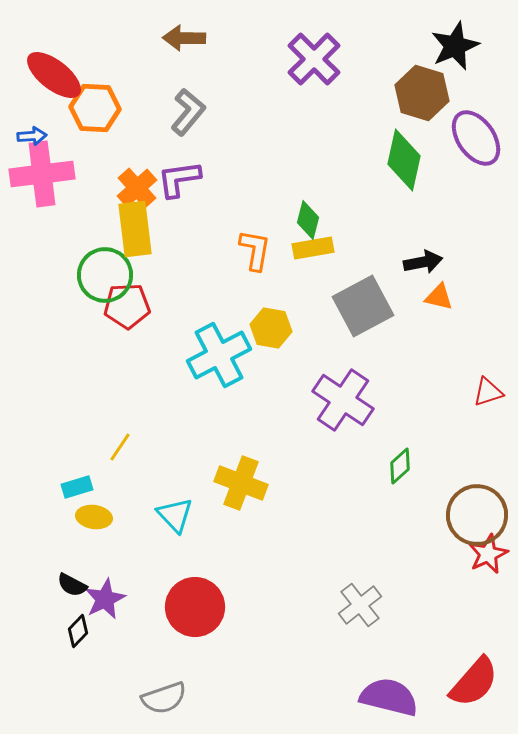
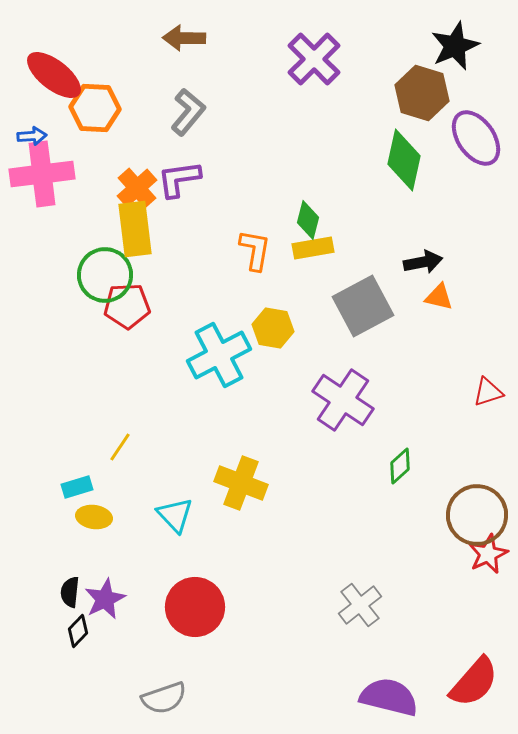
yellow hexagon at (271, 328): moved 2 px right
black semicircle at (72, 585): moved 2 px left, 7 px down; rotated 68 degrees clockwise
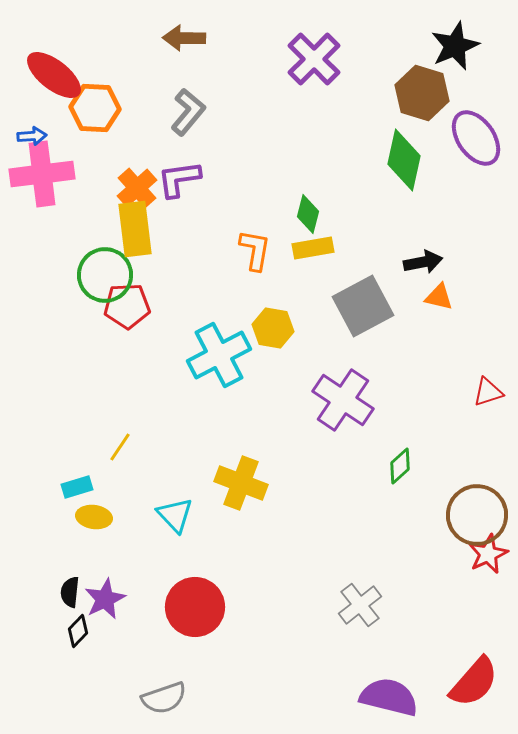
green diamond at (308, 220): moved 6 px up
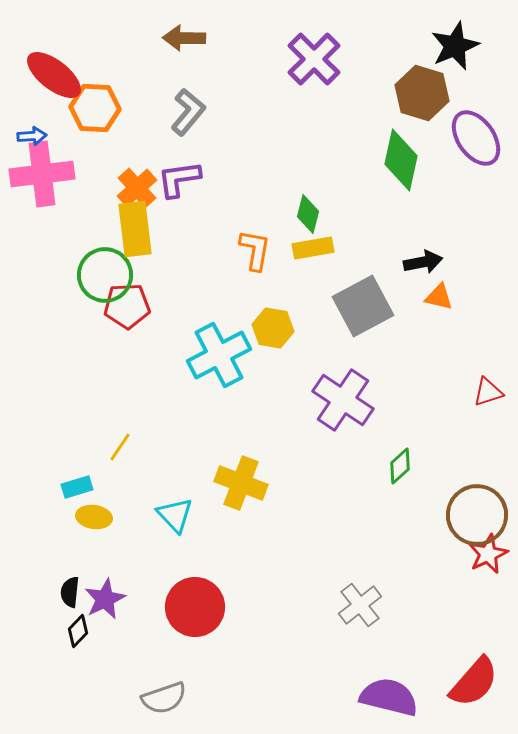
green diamond at (404, 160): moved 3 px left
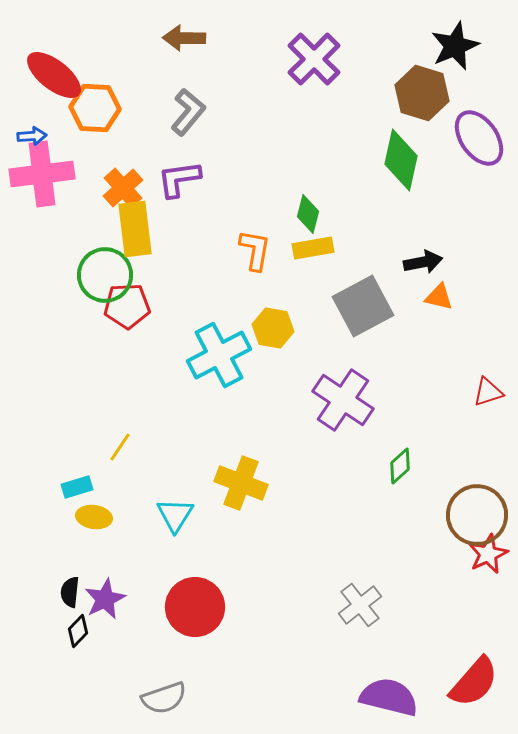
purple ellipse at (476, 138): moved 3 px right
orange cross at (137, 188): moved 14 px left
cyan triangle at (175, 515): rotated 15 degrees clockwise
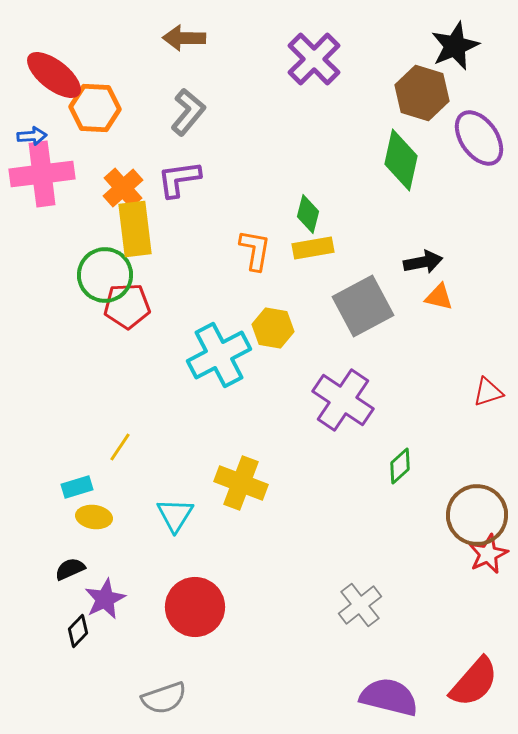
black semicircle at (70, 592): moved 23 px up; rotated 60 degrees clockwise
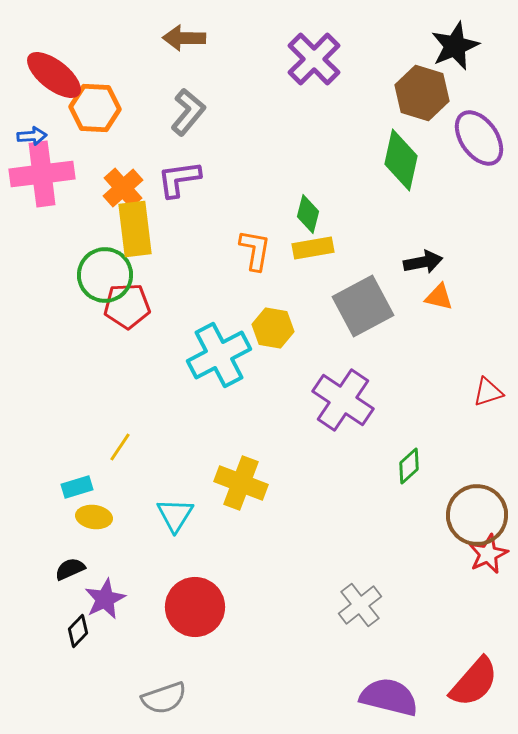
green diamond at (400, 466): moved 9 px right
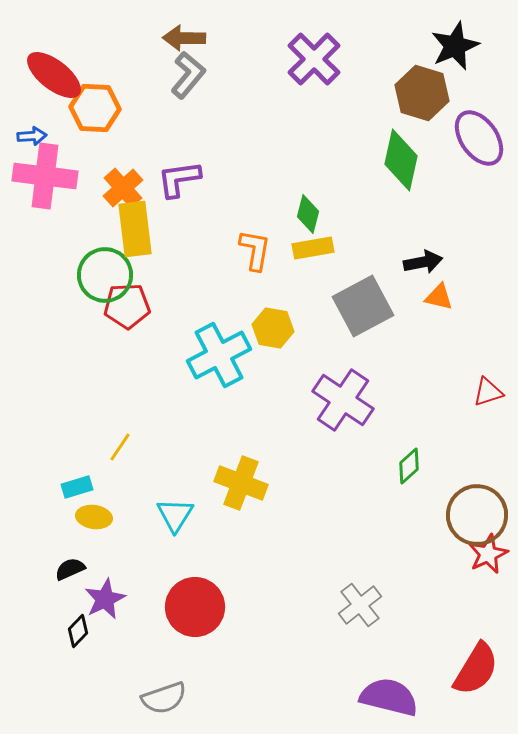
gray L-shape at (188, 112): moved 37 px up
pink cross at (42, 174): moved 3 px right, 2 px down; rotated 14 degrees clockwise
red semicircle at (474, 682): moved 2 px right, 13 px up; rotated 10 degrees counterclockwise
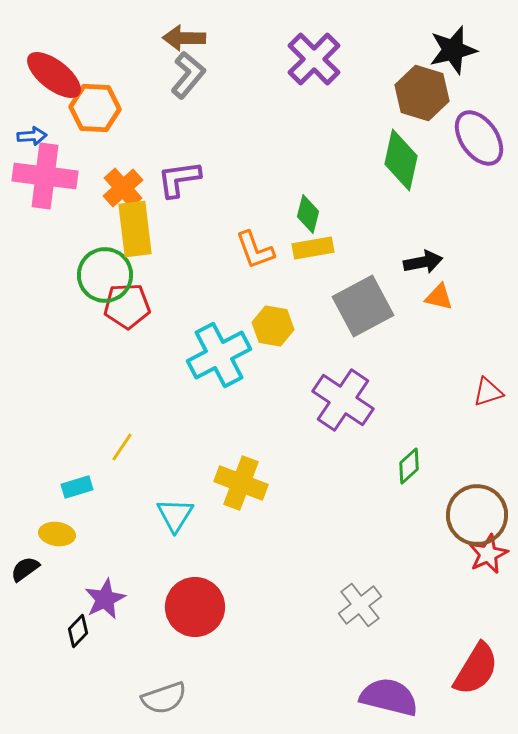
black star at (455, 46): moved 2 px left, 4 px down; rotated 9 degrees clockwise
orange L-shape at (255, 250): rotated 150 degrees clockwise
yellow hexagon at (273, 328): moved 2 px up
yellow line at (120, 447): moved 2 px right
yellow ellipse at (94, 517): moved 37 px left, 17 px down
black semicircle at (70, 569): moved 45 px left; rotated 12 degrees counterclockwise
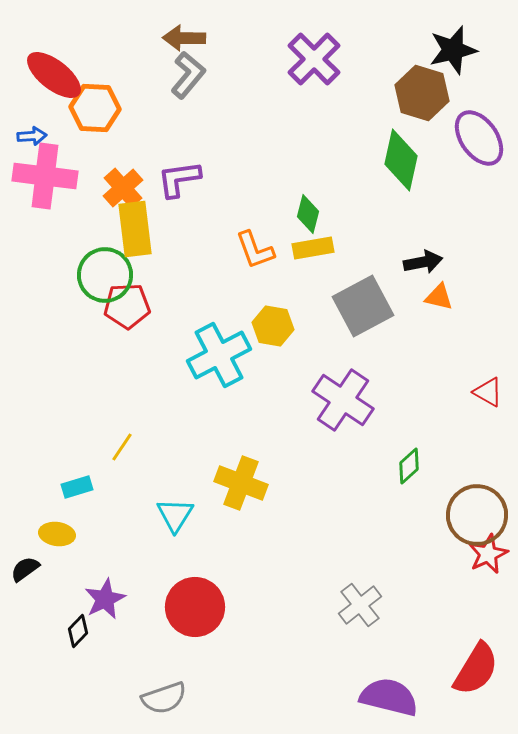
red triangle at (488, 392): rotated 48 degrees clockwise
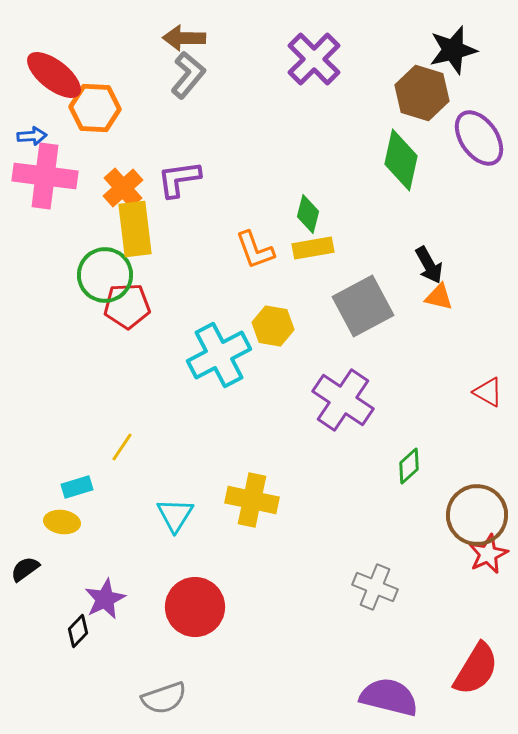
black arrow at (423, 262): moved 6 px right, 3 px down; rotated 72 degrees clockwise
yellow cross at (241, 483): moved 11 px right, 17 px down; rotated 9 degrees counterclockwise
yellow ellipse at (57, 534): moved 5 px right, 12 px up
gray cross at (360, 605): moved 15 px right, 18 px up; rotated 30 degrees counterclockwise
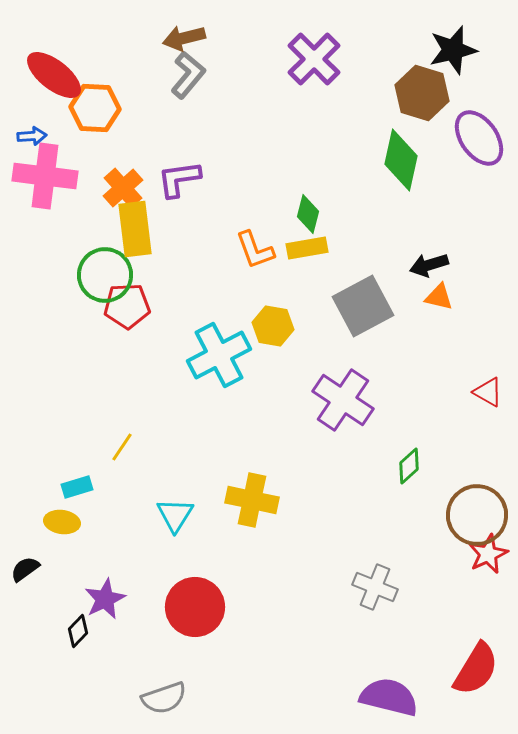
brown arrow at (184, 38): rotated 15 degrees counterclockwise
yellow rectangle at (313, 248): moved 6 px left
black arrow at (429, 265): rotated 102 degrees clockwise
